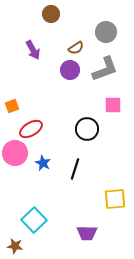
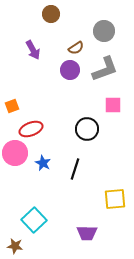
gray circle: moved 2 px left, 1 px up
red ellipse: rotated 10 degrees clockwise
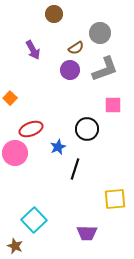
brown circle: moved 3 px right
gray circle: moved 4 px left, 2 px down
orange square: moved 2 px left, 8 px up; rotated 24 degrees counterclockwise
blue star: moved 15 px right, 16 px up; rotated 21 degrees clockwise
brown star: rotated 14 degrees clockwise
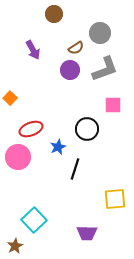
pink circle: moved 3 px right, 4 px down
brown star: rotated 21 degrees clockwise
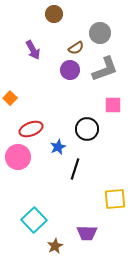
brown star: moved 40 px right
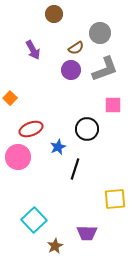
purple circle: moved 1 px right
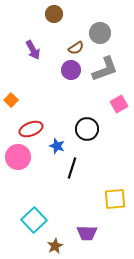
orange square: moved 1 px right, 2 px down
pink square: moved 6 px right, 1 px up; rotated 30 degrees counterclockwise
blue star: moved 1 px left, 1 px up; rotated 28 degrees counterclockwise
black line: moved 3 px left, 1 px up
